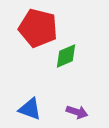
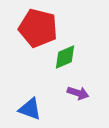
green diamond: moved 1 px left, 1 px down
purple arrow: moved 1 px right, 19 px up
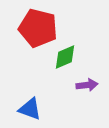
purple arrow: moved 9 px right, 8 px up; rotated 25 degrees counterclockwise
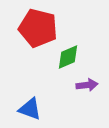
green diamond: moved 3 px right
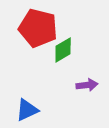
green diamond: moved 5 px left, 7 px up; rotated 8 degrees counterclockwise
blue triangle: moved 3 px left, 1 px down; rotated 45 degrees counterclockwise
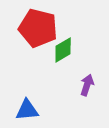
purple arrow: rotated 65 degrees counterclockwise
blue triangle: rotated 20 degrees clockwise
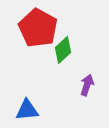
red pentagon: rotated 15 degrees clockwise
green diamond: rotated 12 degrees counterclockwise
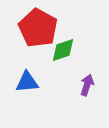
green diamond: rotated 24 degrees clockwise
blue triangle: moved 28 px up
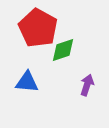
blue triangle: rotated 10 degrees clockwise
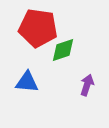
red pentagon: rotated 21 degrees counterclockwise
